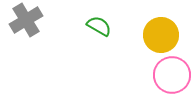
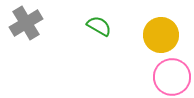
gray cross: moved 3 px down
pink circle: moved 2 px down
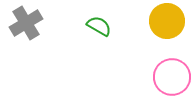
yellow circle: moved 6 px right, 14 px up
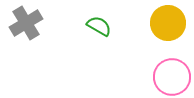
yellow circle: moved 1 px right, 2 px down
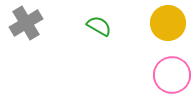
pink circle: moved 2 px up
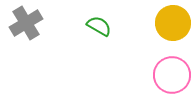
yellow circle: moved 5 px right
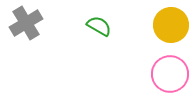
yellow circle: moved 2 px left, 2 px down
pink circle: moved 2 px left, 1 px up
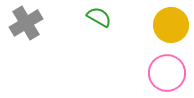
green semicircle: moved 9 px up
pink circle: moved 3 px left, 1 px up
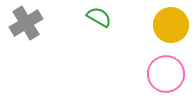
pink circle: moved 1 px left, 1 px down
